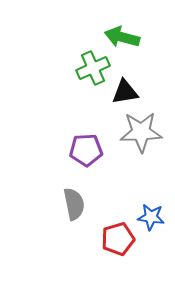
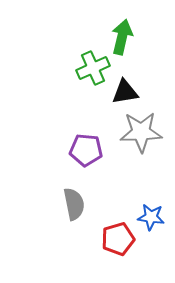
green arrow: rotated 88 degrees clockwise
purple pentagon: rotated 8 degrees clockwise
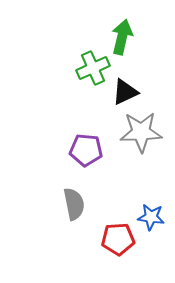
black triangle: rotated 16 degrees counterclockwise
red pentagon: rotated 12 degrees clockwise
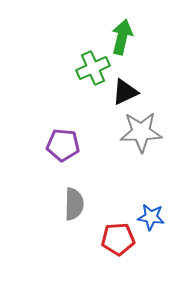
purple pentagon: moved 23 px left, 5 px up
gray semicircle: rotated 12 degrees clockwise
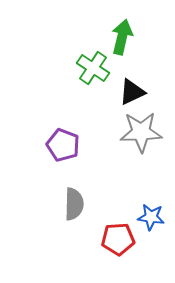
green cross: rotated 32 degrees counterclockwise
black triangle: moved 7 px right
purple pentagon: rotated 16 degrees clockwise
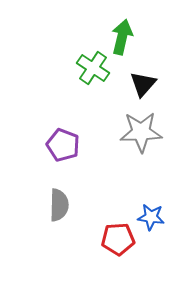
black triangle: moved 11 px right, 8 px up; rotated 24 degrees counterclockwise
gray semicircle: moved 15 px left, 1 px down
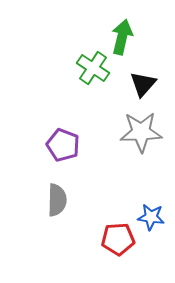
gray semicircle: moved 2 px left, 5 px up
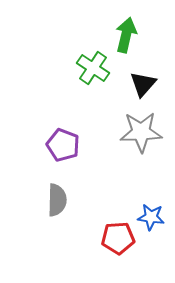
green arrow: moved 4 px right, 2 px up
red pentagon: moved 1 px up
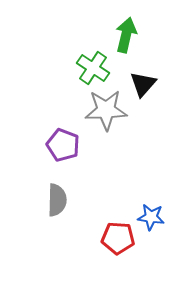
gray star: moved 35 px left, 22 px up
red pentagon: rotated 8 degrees clockwise
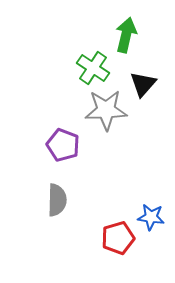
red pentagon: rotated 20 degrees counterclockwise
